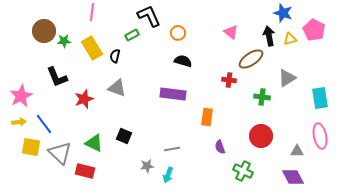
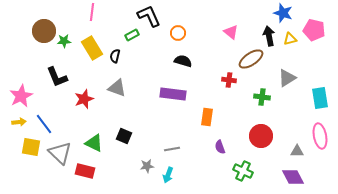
pink pentagon at (314, 30): rotated 15 degrees counterclockwise
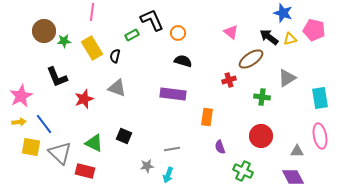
black L-shape at (149, 16): moved 3 px right, 4 px down
black arrow at (269, 36): moved 1 px down; rotated 42 degrees counterclockwise
red cross at (229, 80): rotated 24 degrees counterclockwise
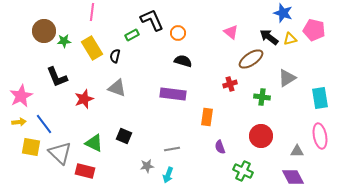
red cross at (229, 80): moved 1 px right, 4 px down
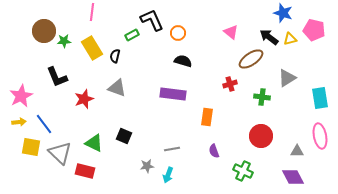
purple semicircle at (220, 147): moved 6 px left, 4 px down
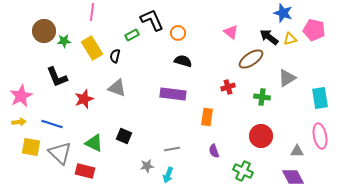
red cross at (230, 84): moved 2 px left, 3 px down
blue line at (44, 124): moved 8 px right; rotated 35 degrees counterclockwise
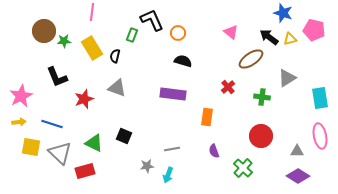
green rectangle at (132, 35): rotated 40 degrees counterclockwise
red cross at (228, 87): rotated 24 degrees counterclockwise
red rectangle at (85, 171): rotated 30 degrees counterclockwise
green cross at (243, 171): moved 3 px up; rotated 18 degrees clockwise
purple diamond at (293, 177): moved 5 px right, 1 px up; rotated 30 degrees counterclockwise
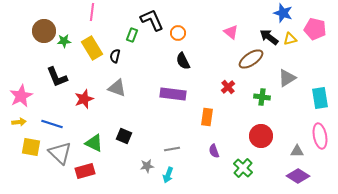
pink pentagon at (314, 30): moved 1 px right, 1 px up
black semicircle at (183, 61): rotated 132 degrees counterclockwise
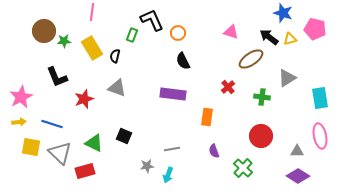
pink triangle at (231, 32): rotated 21 degrees counterclockwise
pink star at (21, 96): moved 1 px down
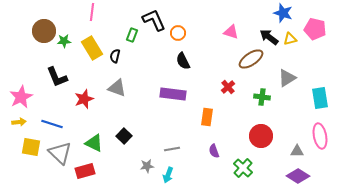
black L-shape at (152, 20): moved 2 px right
black square at (124, 136): rotated 21 degrees clockwise
